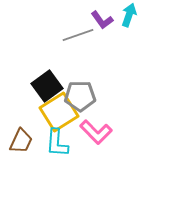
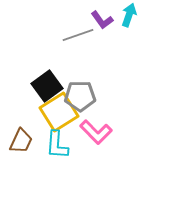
cyan L-shape: moved 2 px down
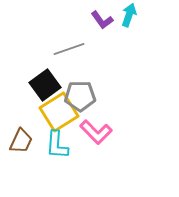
gray line: moved 9 px left, 14 px down
black square: moved 2 px left, 1 px up
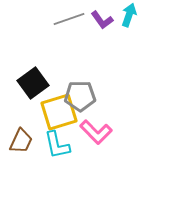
gray line: moved 30 px up
black square: moved 12 px left, 2 px up
yellow square: rotated 15 degrees clockwise
cyan L-shape: rotated 16 degrees counterclockwise
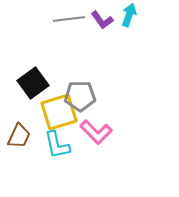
gray line: rotated 12 degrees clockwise
brown trapezoid: moved 2 px left, 5 px up
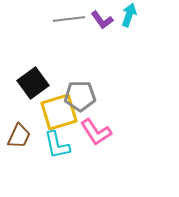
pink L-shape: rotated 12 degrees clockwise
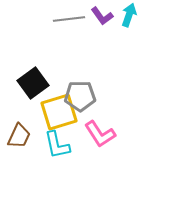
purple L-shape: moved 4 px up
pink L-shape: moved 4 px right, 2 px down
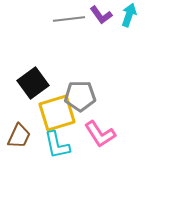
purple L-shape: moved 1 px left, 1 px up
yellow square: moved 2 px left, 1 px down
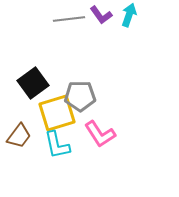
brown trapezoid: rotated 12 degrees clockwise
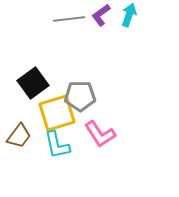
purple L-shape: rotated 90 degrees clockwise
